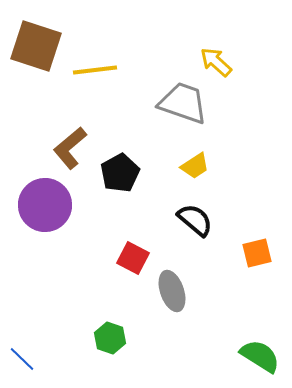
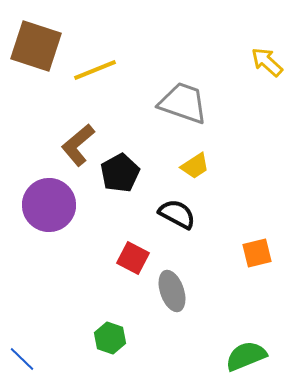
yellow arrow: moved 51 px right
yellow line: rotated 15 degrees counterclockwise
brown L-shape: moved 8 px right, 3 px up
purple circle: moved 4 px right
black semicircle: moved 18 px left, 6 px up; rotated 12 degrees counterclockwise
green semicircle: moved 14 px left; rotated 54 degrees counterclockwise
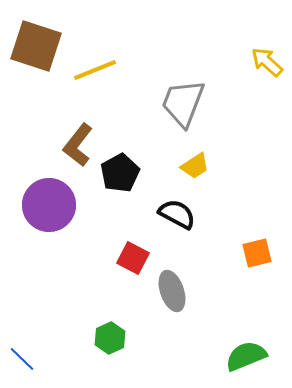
gray trapezoid: rotated 88 degrees counterclockwise
brown L-shape: rotated 12 degrees counterclockwise
green hexagon: rotated 16 degrees clockwise
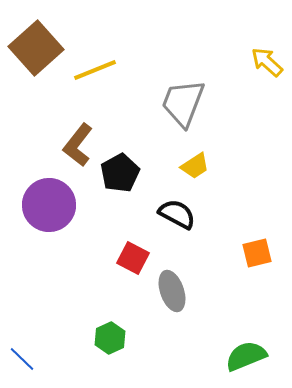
brown square: moved 2 px down; rotated 30 degrees clockwise
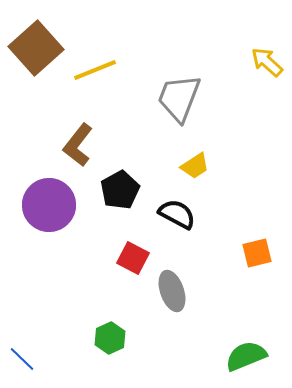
gray trapezoid: moved 4 px left, 5 px up
black pentagon: moved 17 px down
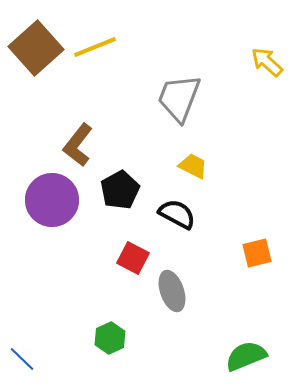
yellow line: moved 23 px up
yellow trapezoid: moved 2 px left; rotated 120 degrees counterclockwise
purple circle: moved 3 px right, 5 px up
